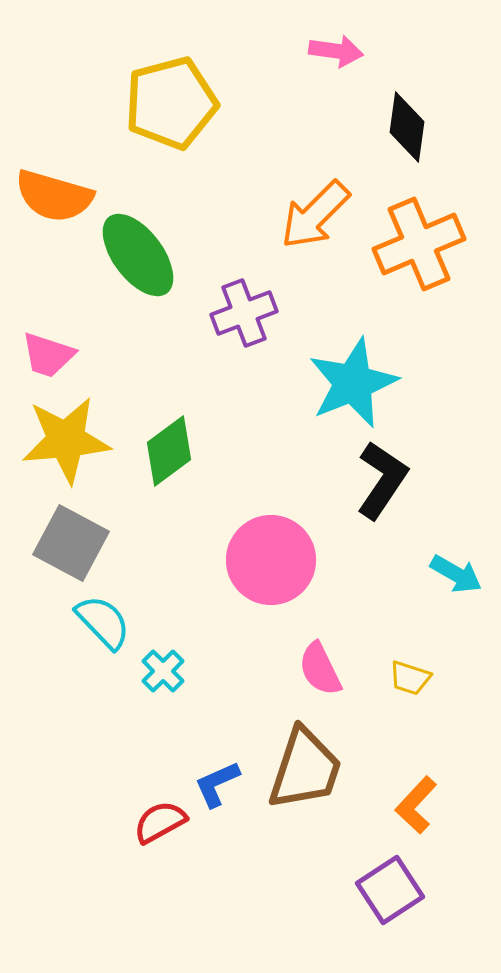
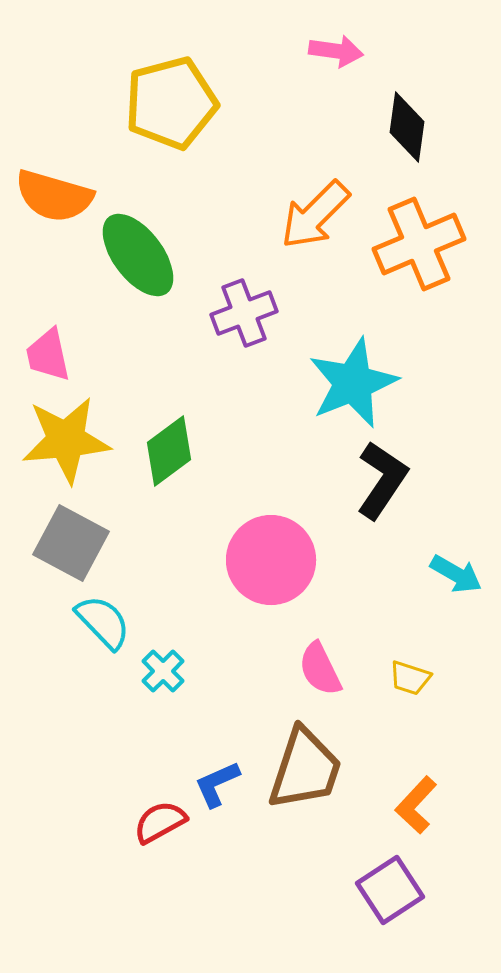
pink trapezoid: rotated 60 degrees clockwise
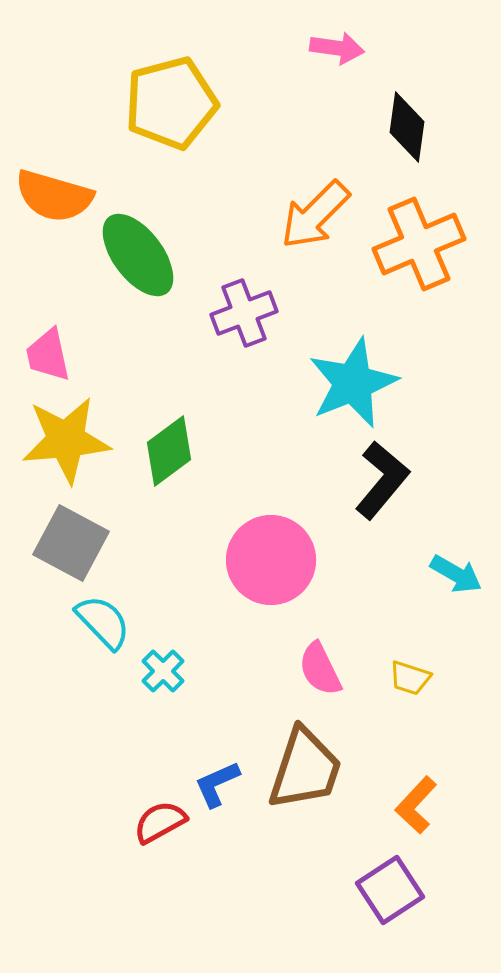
pink arrow: moved 1 px right, 3 px up
black L-shape: rotated 6 degrees clockwise
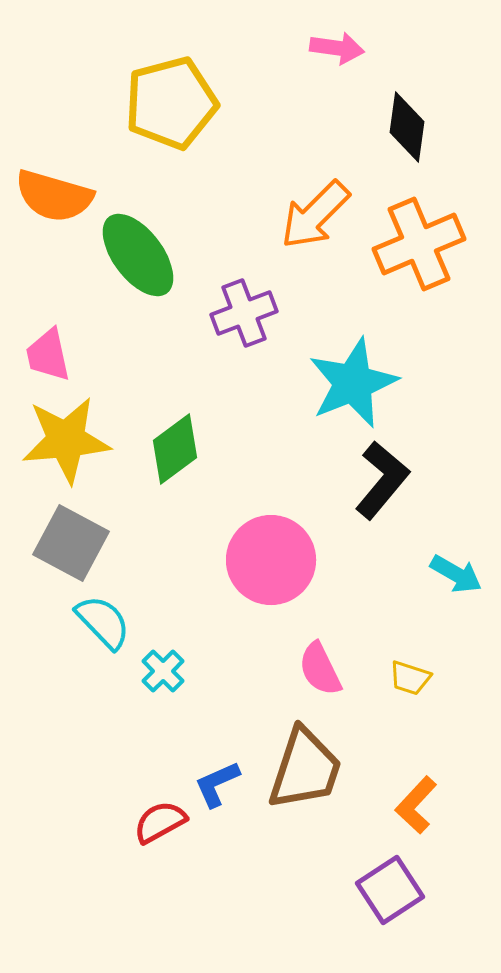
green diamond: moved 6 px right, 2 px up
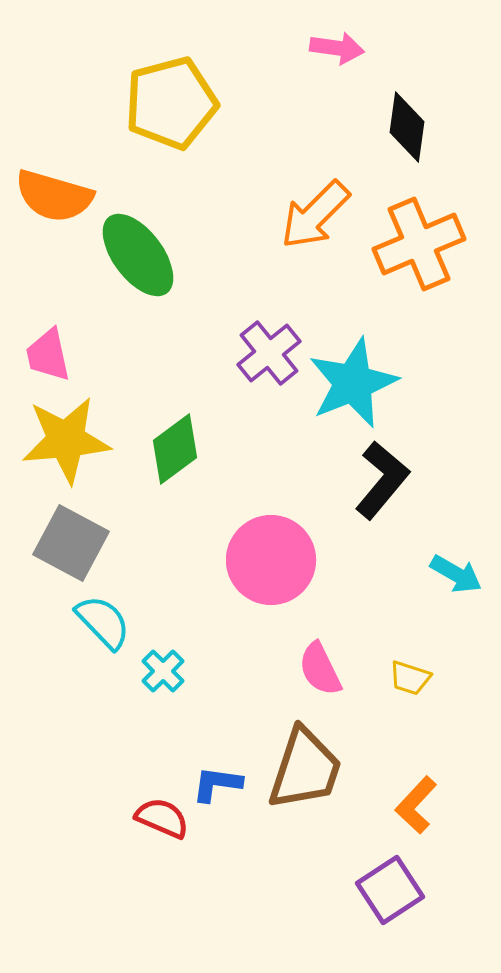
purple cross: moved 25 px right, 40 px down; rotated 18 degrees counterclockwise
blue L-shape: rotated 32 degrees clockwise
red semicircle: moved 2 px right, 4 px up; rotated 52 degrees clockwise
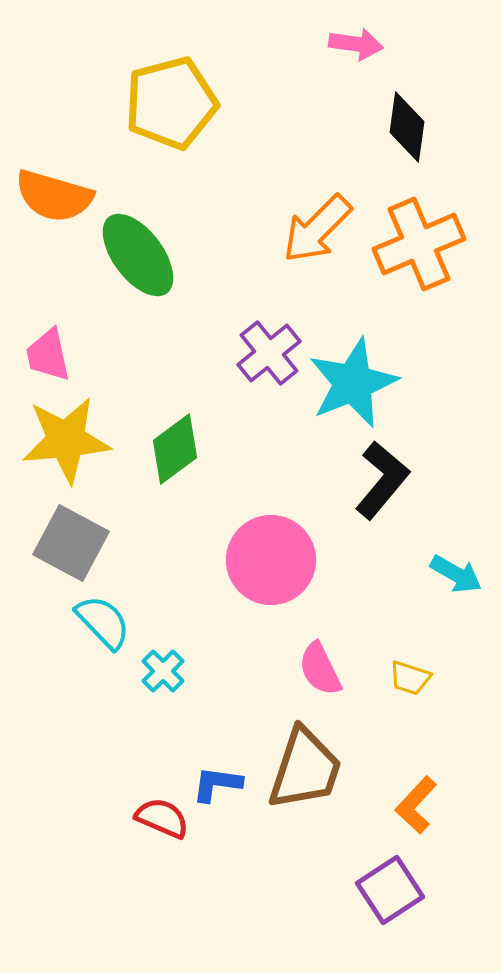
pink arrow: moved 19 px right, 4 px up
orange arrow: moved 2 px right, 14 px down
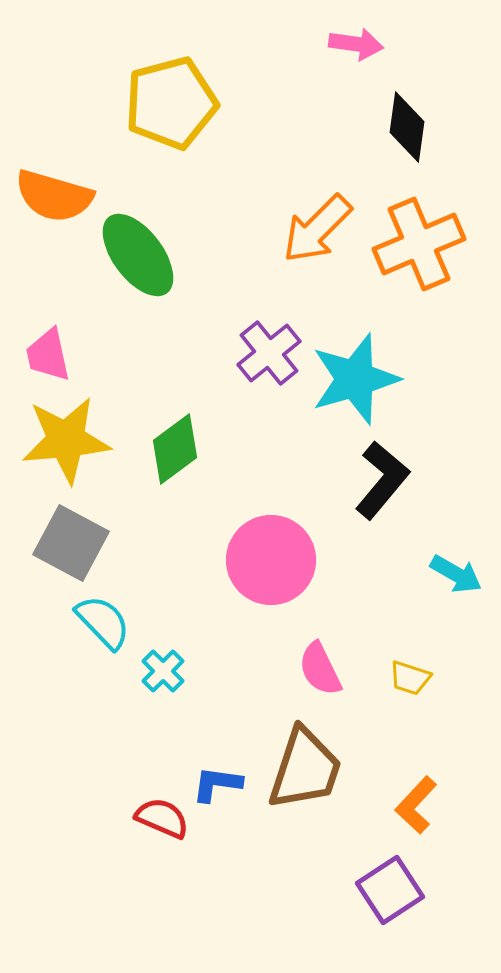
cyan star: moved 2 px right, 4 px up; rotated 6 degrees clockwise
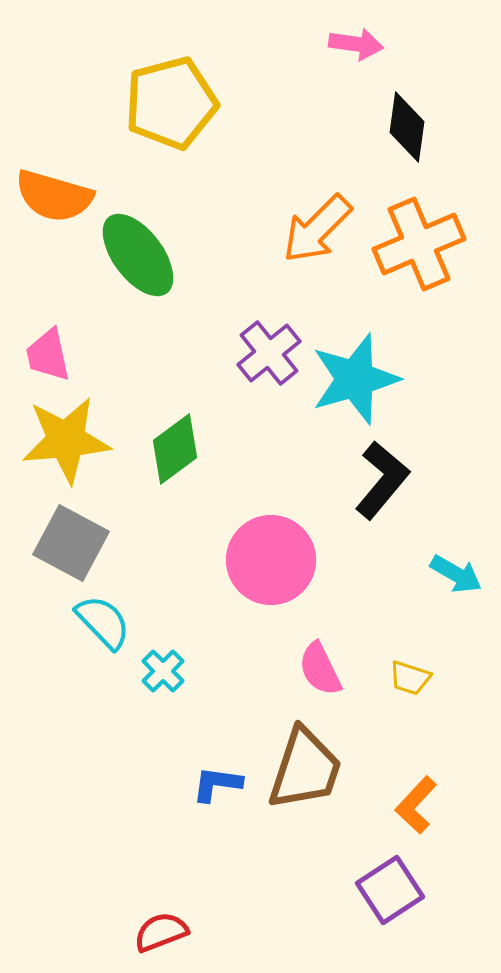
red semicircle: moved 1 px left, 114 px down; rotated 44 degrees counterclockwise
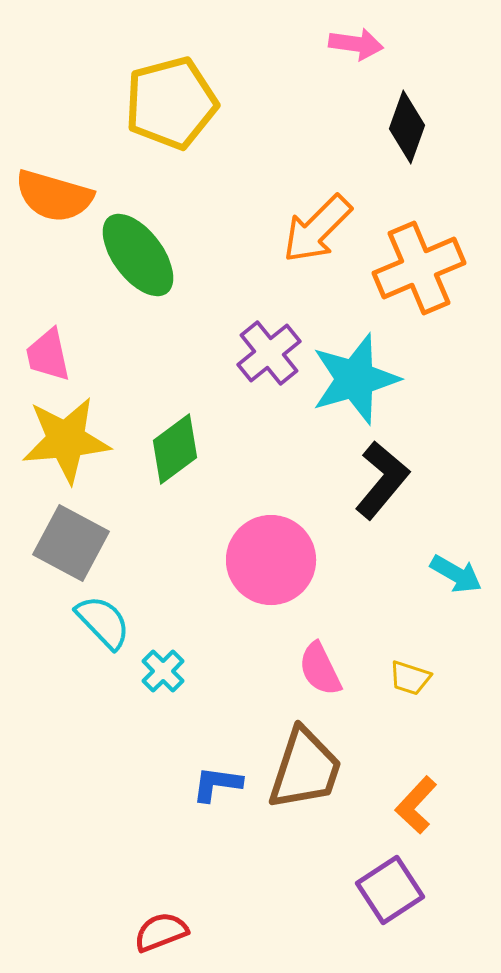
black diamond: rotated 12 degrees clockwise
orange cross: moved 24 px down
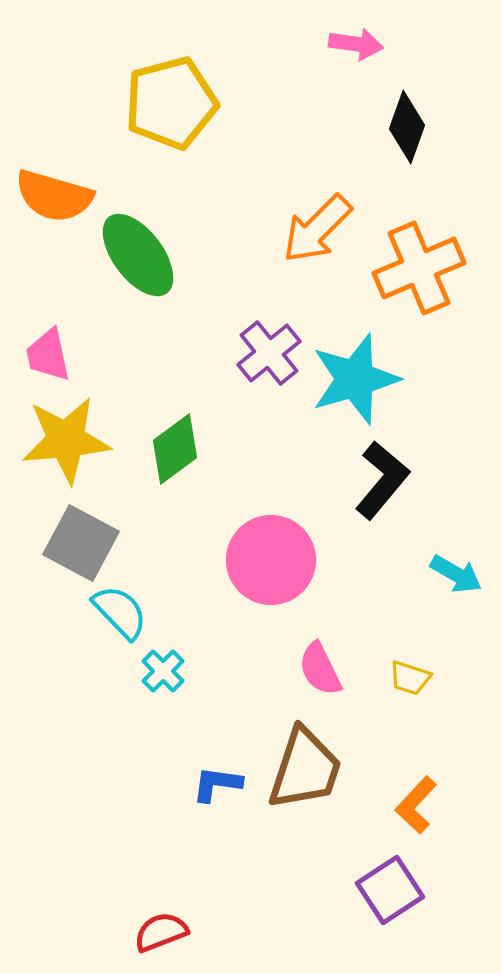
gray square: moved 10 px right
cyan semicircle: moved 17 px right, 10 px up
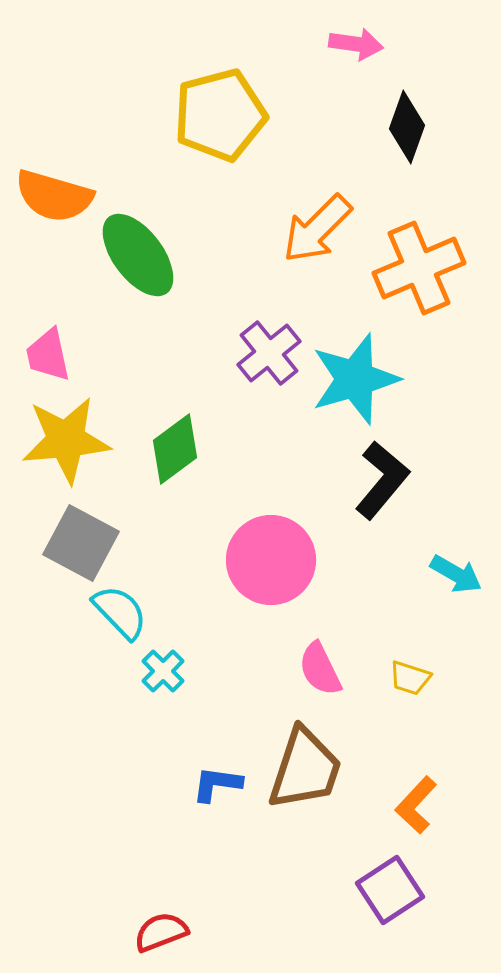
yellow pentagon: moved 49 px right, 12 px down
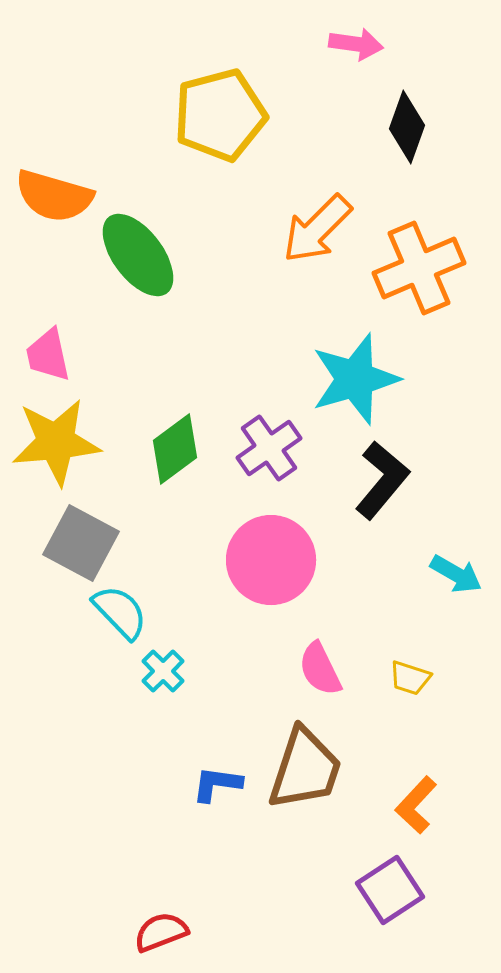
purple cross: moved 95 px down; rotated 4 degrees clockwise
yellow star: moved 10 px left, 2 px down
